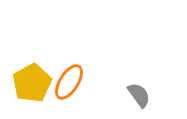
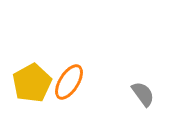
gray semicircle: moved 4 px right, 1 px up
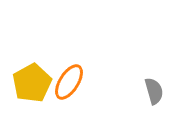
gray semicircle: moved 11 px right, 3 px up; rotated 20 degrees clockwise
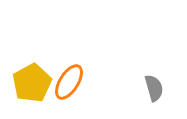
gray semicircle: moved 3 px up
